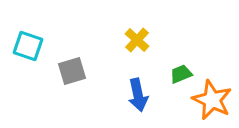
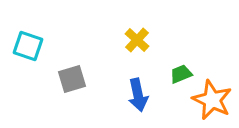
gray square: moved 8 px down
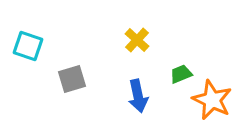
blue arrow: moved 1 px down
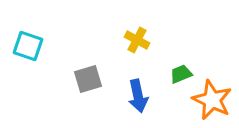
yellow cross: rotated 15 degrees counterclockwise
gray square: moved 16 px right
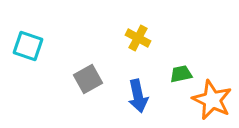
yellow cross: moved 1 px right, 2 px up
green trapezoid: rotated 10 degrees clockwise
gray square: rotated 12 degrees counterclockwise
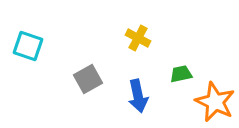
orange star: moved 3 px right, 2 px down
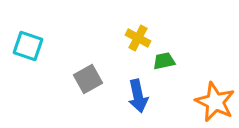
green trapezoid: moved 17 px left, 13 px up
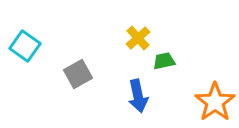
yellow cross: rotated 20 degrees clockwise
cyan square: moved 3 px left; rotated 16 degrees clockwise
gray square: moved 10 px left, 5 px up
orange star: rotated 12 degrees clockwise
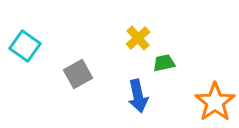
green trapezoid: moved 2 px down
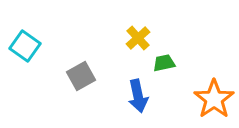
gray square: moved 3 px right, 2 px down
orange star: moved 1 px left, 3 px up
